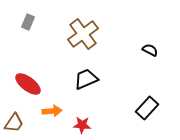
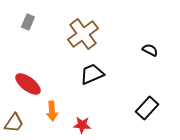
black trapezoid: moved 6 px right, 5 px up
orange arrow: rotated 90 degrees clockwise
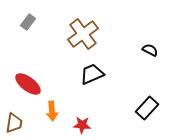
gray rectangle: rotated 14 degrees clockwise
brown trapezoid: rotated 25 degrees counterclockwise
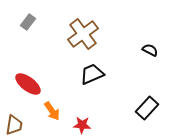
orange arrow: rotated 30 degrees counterclockwise
brown trapezoid: moved 2 px down
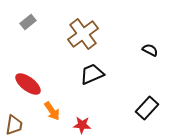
gray rectangle: rotated 14 degrees clockwise
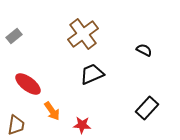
gray rectangle: moved 14 px left, 14 px down
black semicircle: moved 6 px left
brown trapezoid: moved 2 px right
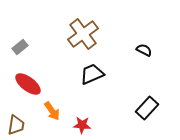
gray rectangle: moved 6 px right, 11 px down
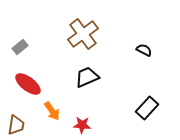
black trapezoid: moved 5 px left, 3 px down
